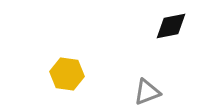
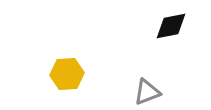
yellow hexagon: rotated 12 degrees counterclockwise
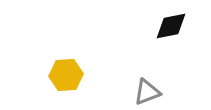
yellow hexagon: moved 1 px left, 1 px down
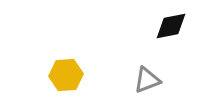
gray triangle: moved 12 px up
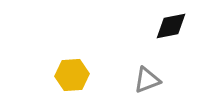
yellow hexagon: moved 6 px right
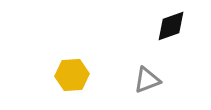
black diamond: rotated 8 degrees counterclockwise
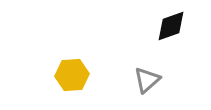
gray triangle: rotated 20 degrees counterclockwise
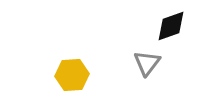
gray triangle: moved 17 px up; rotated 12 degrees counterclockwise
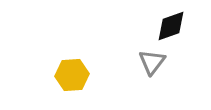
gray triangle: moved 5 px right, 1 px up
